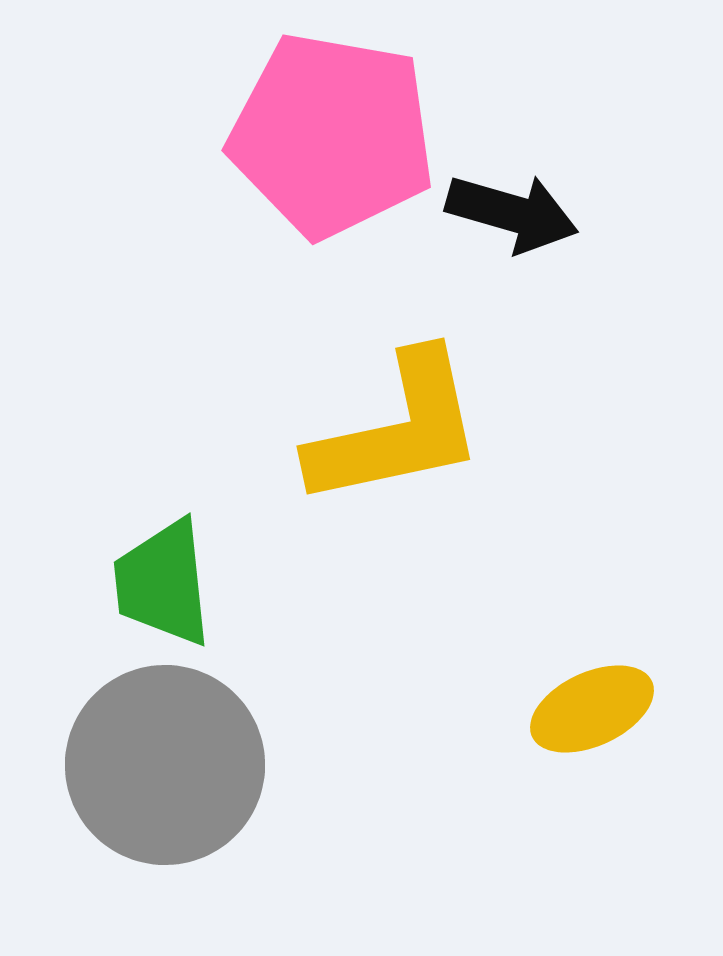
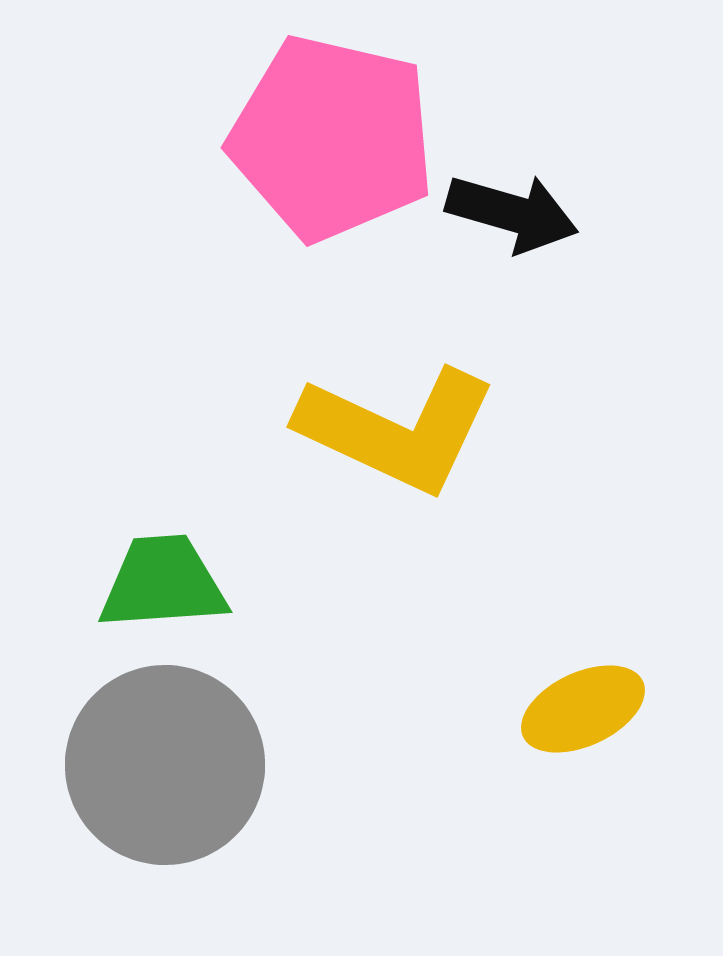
pink pentagon: moved 3 px down; rotated 3 degrees clockwise
yellow L-shape: rotated 37 degrees clockwise
green trapezoid: rotated 92 degrees clockwise
yellow ellipse: moved 9 px left
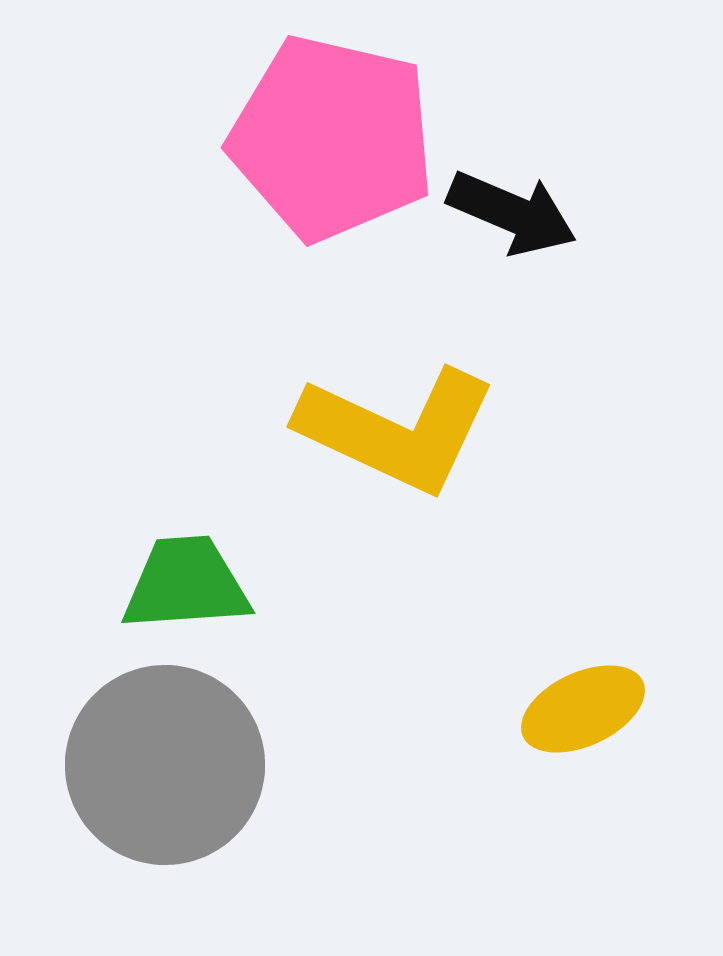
black arrow: rotated 7 degrees clockwise
green trapezoid: moved 23 px right, 1 px down
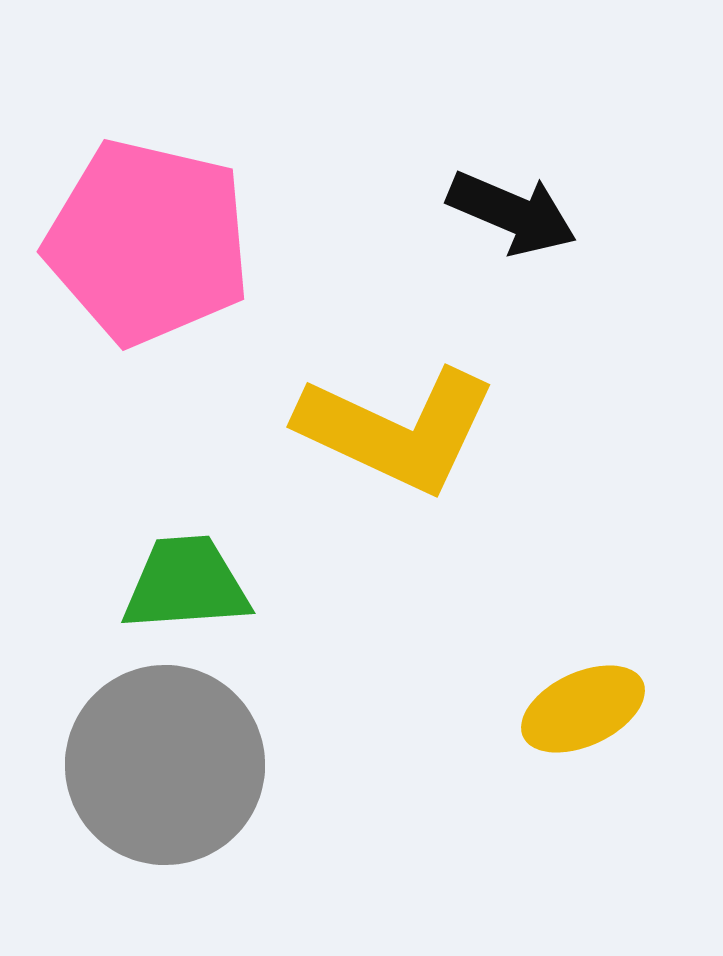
pink pentagon: moved 184 px left, 104 px down
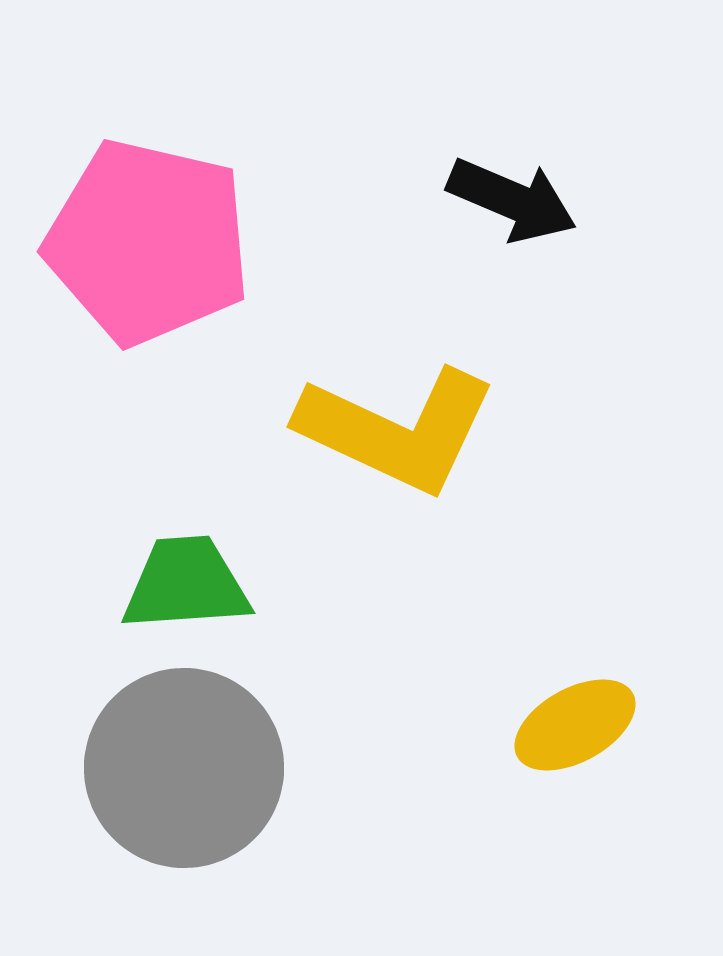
black arrow: moved 13 px up
yellow ellipse: moved 8 px left, 16 px down; rotated 4 degrees counterclockwise
gray circle: moved 19 px right, 3 px down
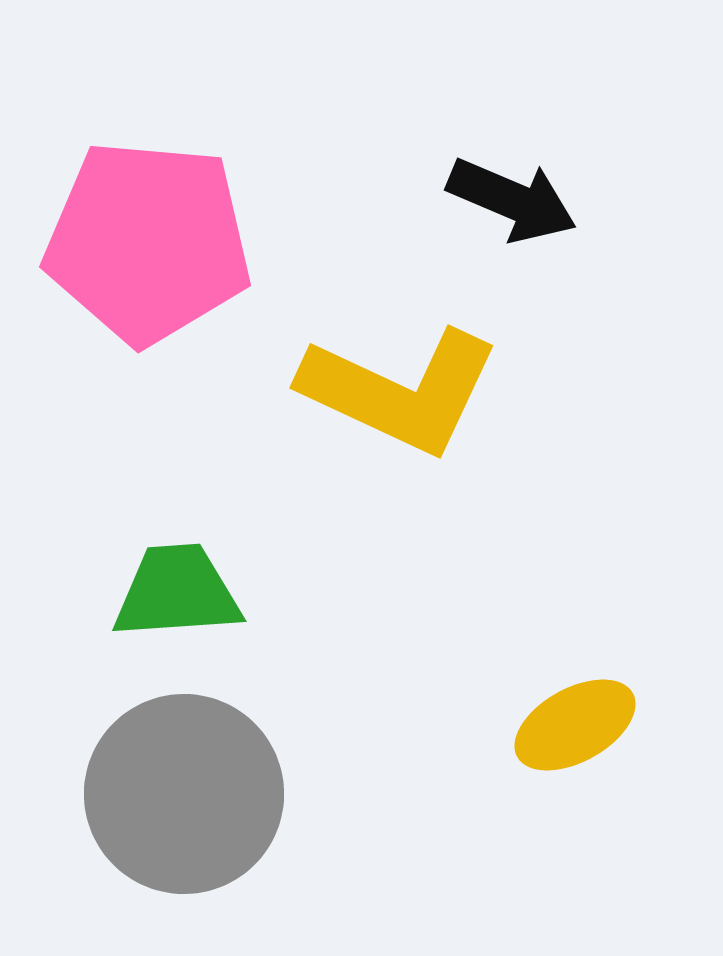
pink pentagon: rotated 8 degrees counterclockwise
yellow L-shape: moved 3 px right, 39 px up
green trapezoid: moved 9 px left, 8 px down
gray circle: moved 26 px down
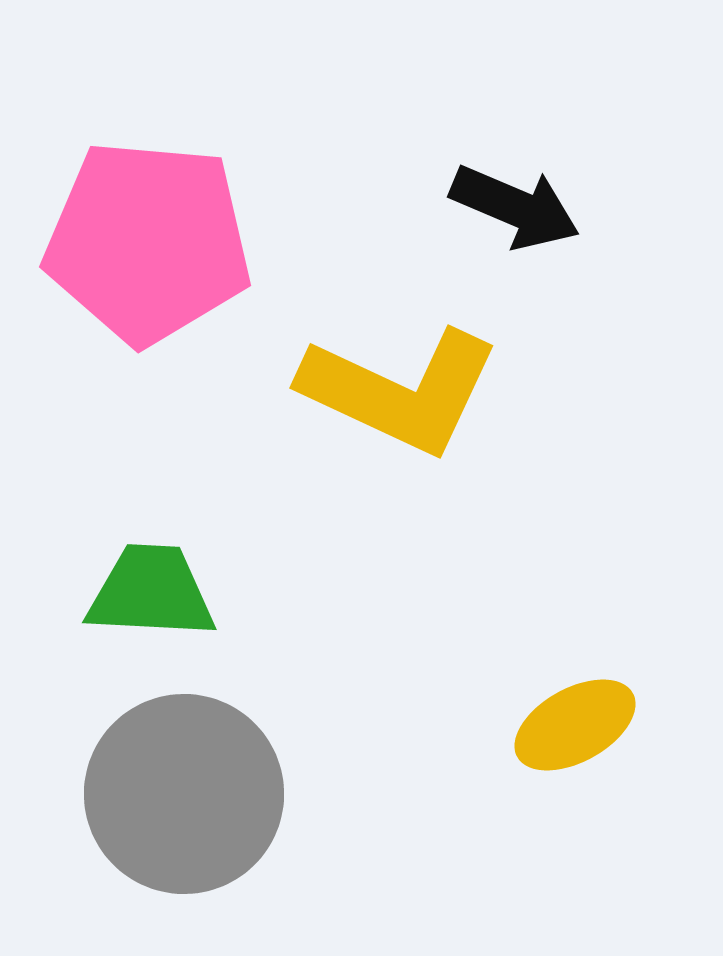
black arrow: moved 3 px right, 7 px down
green trapezoid: moved 26 px left; rotated 7 degrees clockwise
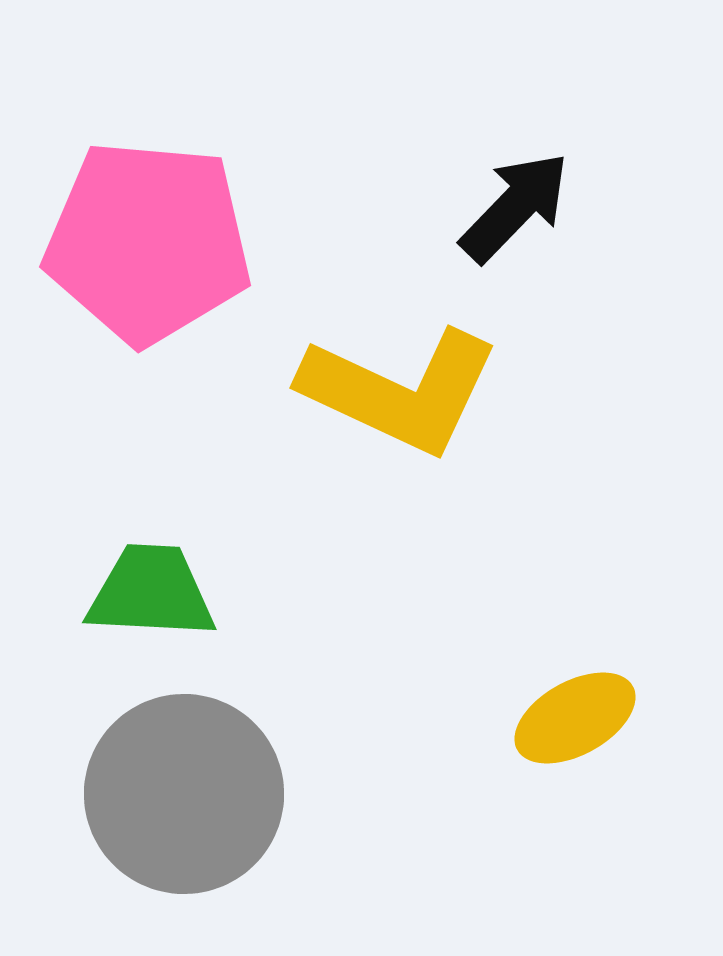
black arrow: rotated 69 degrees counterclockwise
yellow ellipse: moved 7 px up
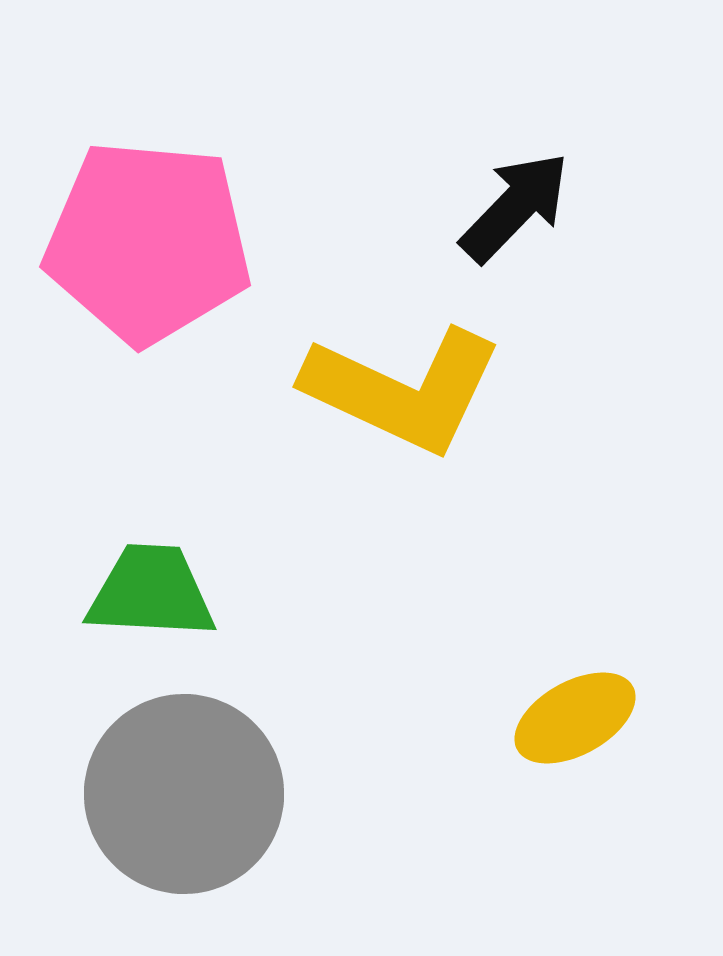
yellow L-shape: moved 3 px right, 1 px up
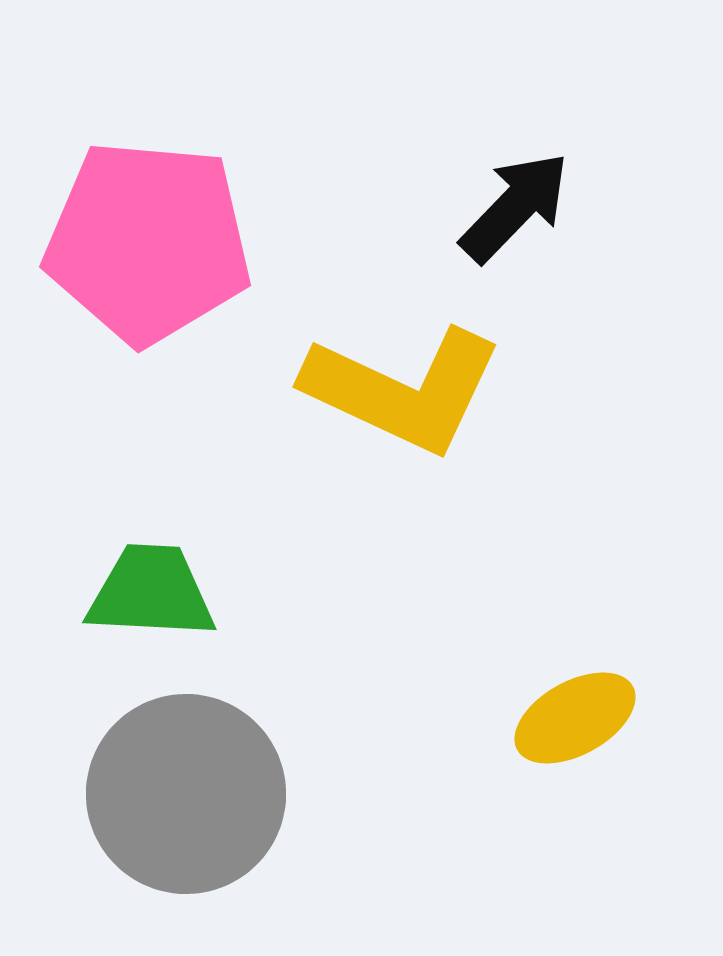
gray circle: moved 2 px right
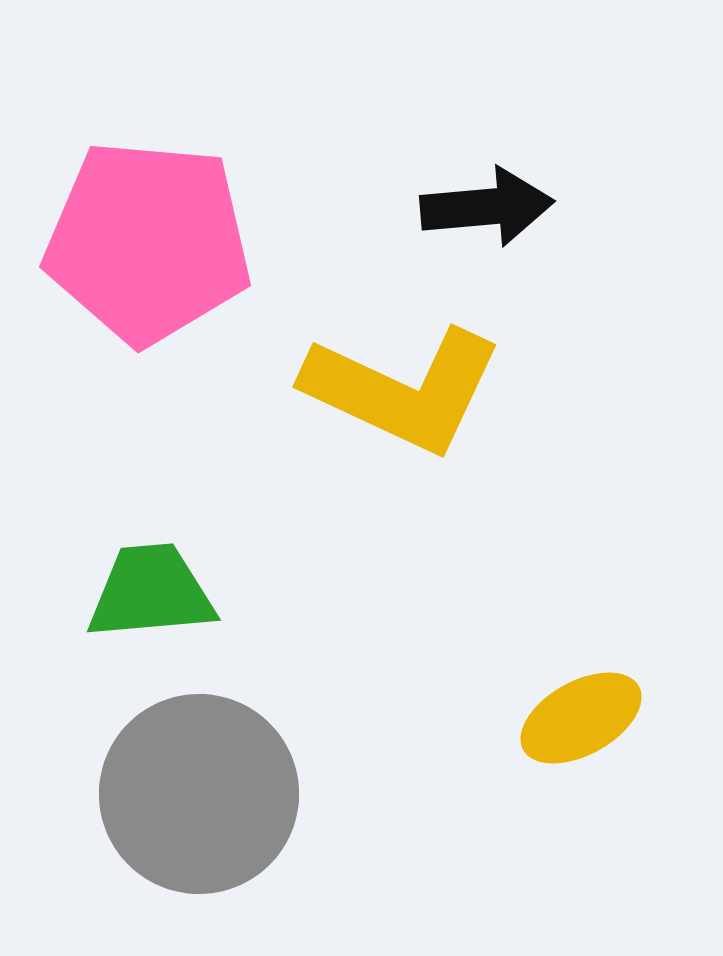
black arrow: moved 28 px left; rotated 41 degrees clockwise
green trapezoid: rotated 8 degrees counterclockwise
yellow ellipse: moved 6 px right
gray circle: moved 13 px right
